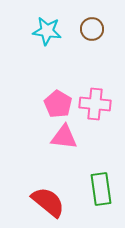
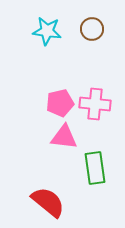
pink pentagon: moved 2 px right, 1 px up; rotated 28 degrees clockwise
green rectangle: moved 6 px left, 21 px up
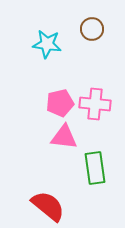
cyan star: moved 13 px down
red semicircle: moved 4 px down
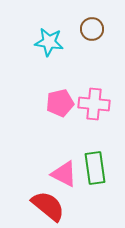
cyan star: moved 2 px right, 2 px up
pink cross: moved 1 px left
pink triangle: moved 37 px down; rotated 20 degrees clockwise
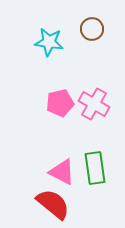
pink cross: rotated 24 degrees clockwise
pink triangle: moved 2 px left, 2 px up
red semicircle: moved 5 px right, 2 px up
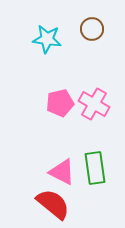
cyan star: moved 2 px left, 3 px up
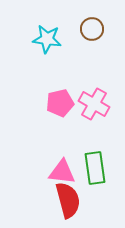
pink triangle: rotated 20 degrees counterclockwise
red semicircle: moved 15 px right, 4 px up; rotated 36 degrees clockwise
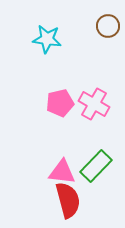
brown circle: moved 16 px right, 3 px up
green rectangle: moved 1 px right, 2 px up; rotated 52 degrees clockwise
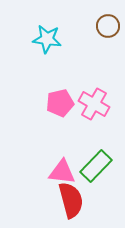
red semicircle: moved 3 px right
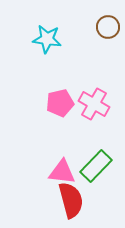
brown circle: moved 1 px down
